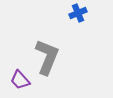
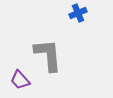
gray L-shape: moved 1 px right, 2 px up; rotated 27 degrees counterclockwise
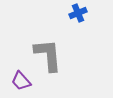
purple trapezoid: moved 1 px right, 1 px down
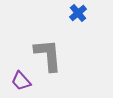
blue cross: rotated 18 degrees counterclockwise
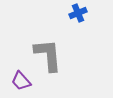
blue cross: rotated 18 degrees clockwise
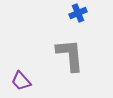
gray L-shape: moved 22 px right
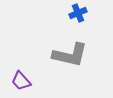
gray L-shape: rotated 108 degrees clockwise
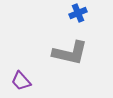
gray L-shape: moved 2 px up
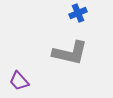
purple trapezoid: moved 2 px left
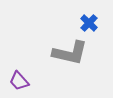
blue cross: moved 11 px right, 10 px down; rotated 24 degrees counterclockwise
